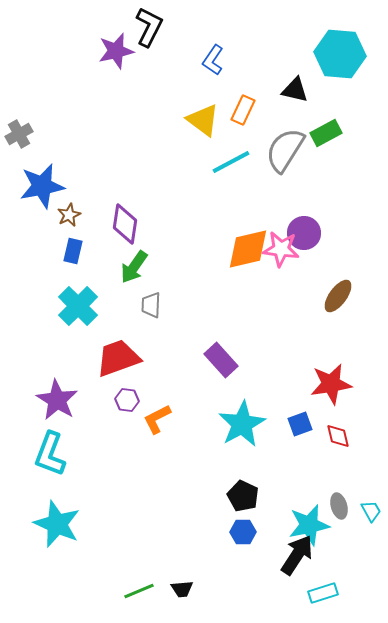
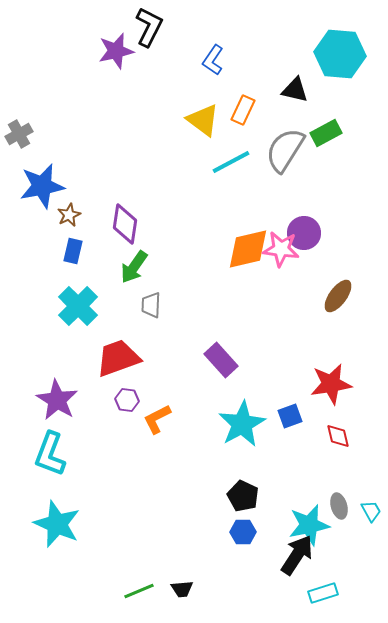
blue square at (300, 424): moved 10 px left, 8 px up
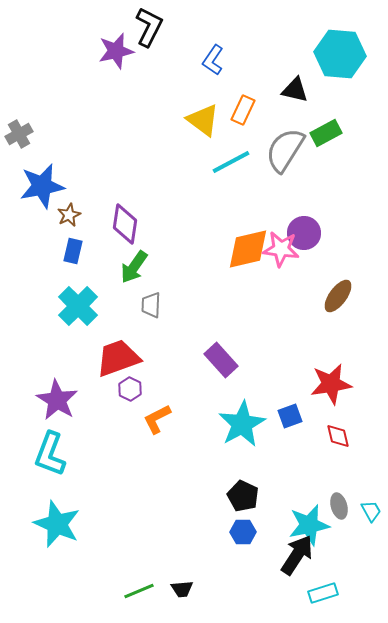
purple hexagon at (127, 400): moved 3 px right, 11 px up; rotated 20 degrees clockwise
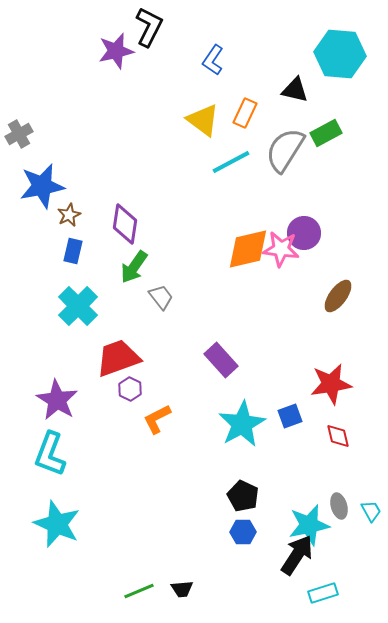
orange rectangle at (243, 110): moved 2 px right, 3 px down
gray trapezoid at (151, 305): moved 10 px right, 8 px up; rotated 140 degrees clockwise
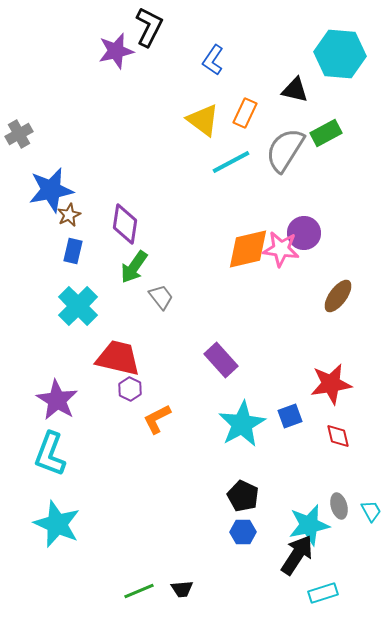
blue star at (42, 186): moved 9 px right, 4 px down
red trapezoid at (118, 358): rotated 33 degrees clockwise
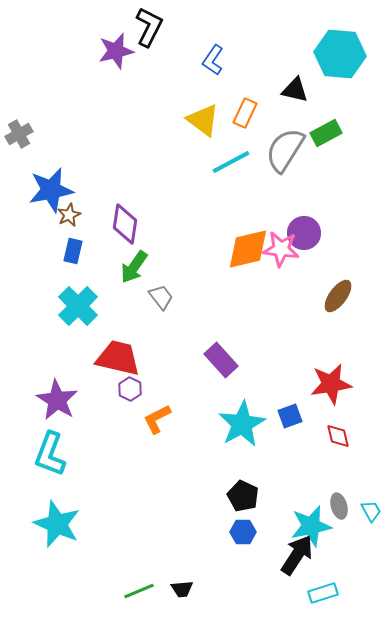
cyan star at (309, 525): moved 2 px right, 1 px down
